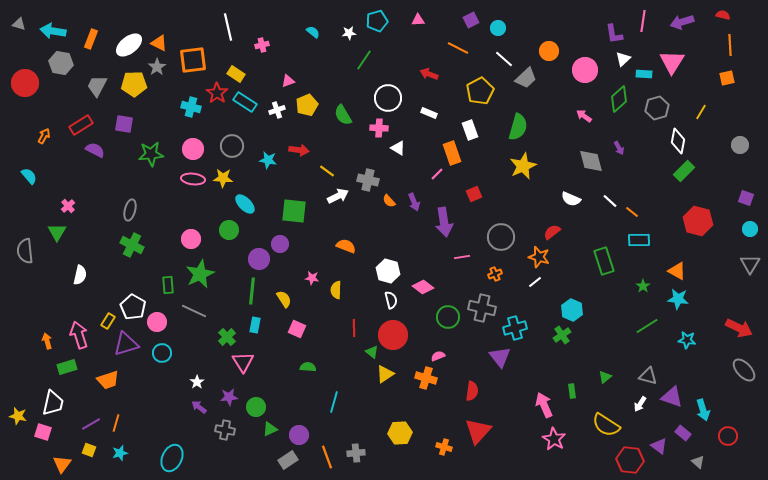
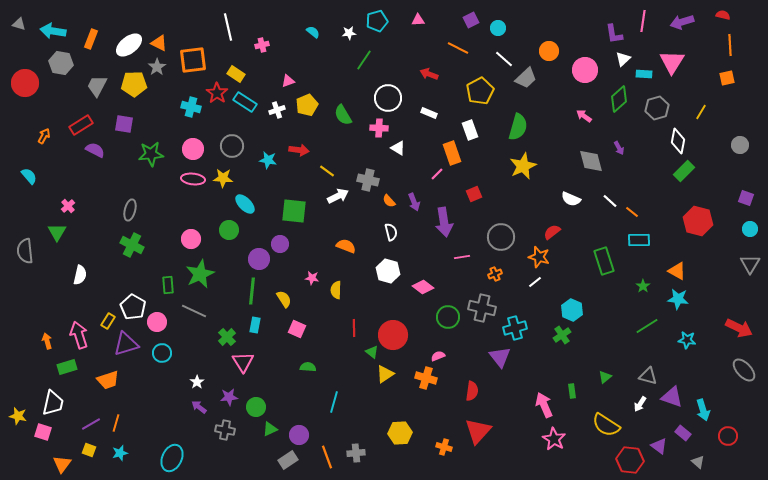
white semicircle at (391, 300): moved 68 px up
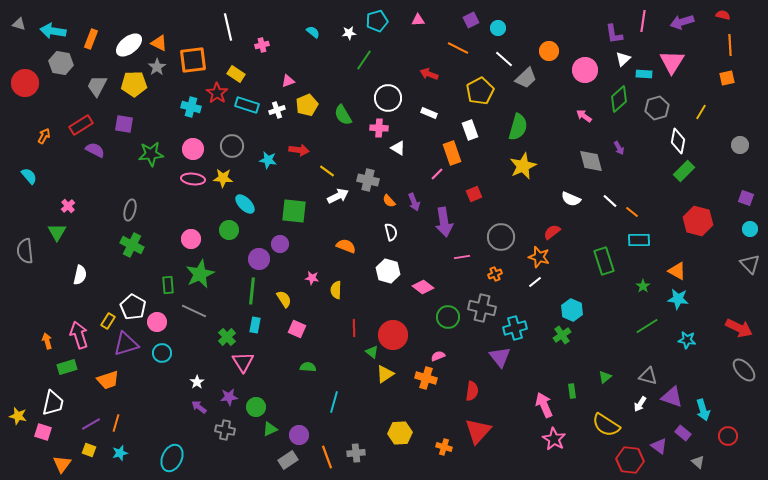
cyan rectangle at (245, 102): moved 2 px right, 3 px down; rotated 15 degrees counterclockwise
gray triangle at (750, 264): rotated 15 degrees counterclockwise
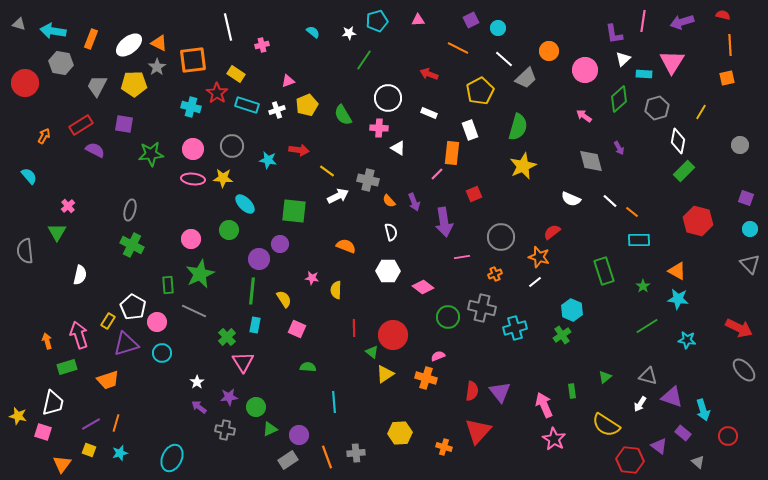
orange rectangle at (452, 153): rotated 25 degrees clockwise
green rectangle at (604, 261): moved 10 px down
white hexagon at (388, 271): rotated 15 degrees counterclockwise
purple triangle at (500, 357): moved 35 px down
cyan line at (334, 402): rotated 20 degrees counterclockwise
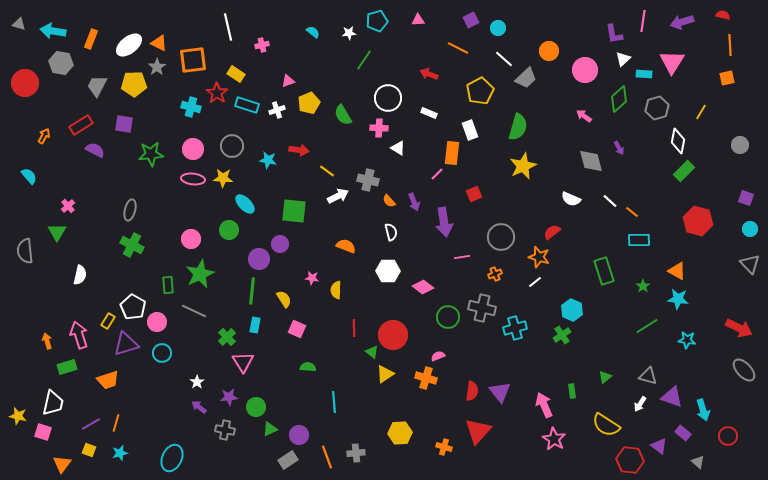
yellow pentagon at (307, 105): moved 2 px right, 2 px up
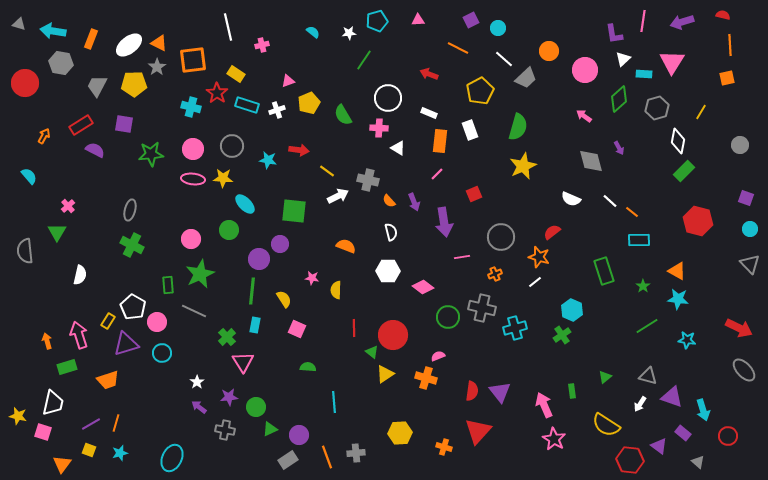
orange rectangle at (452, 153): moved 12 px left, 12 px up
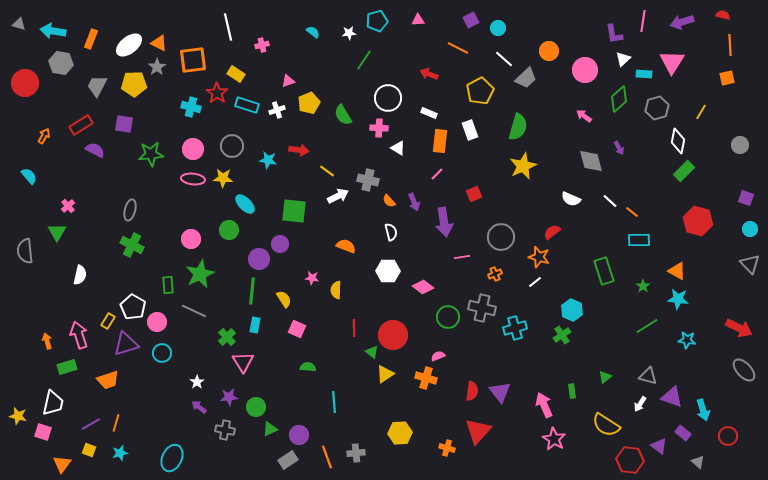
orange cross at (444, 447): moved 3 px right, 1 px down
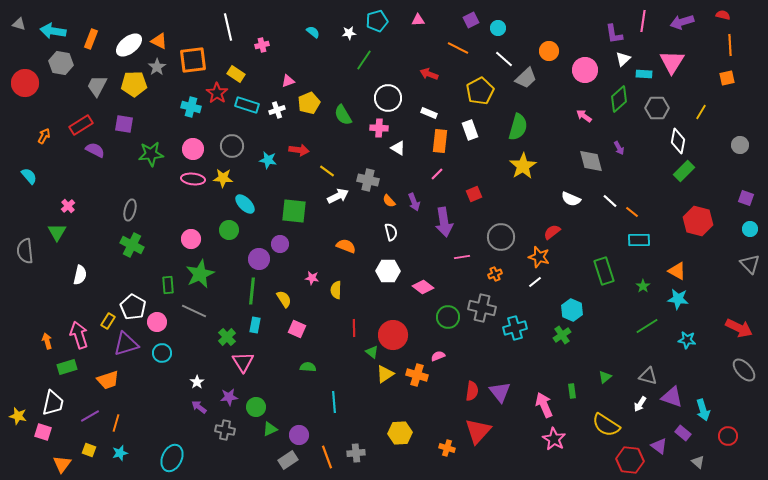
orange triangle at (159, 43): moved 2 px up
gray hexagon at (657, 108): rotated 15 degrees clockwise
yellow star at (523, 166): rotated 8 degrees counterclockwise
orange cross at (426, 378): moved 9 px left, 3 px up
purple line at (91, 424): moved 1 px left, 8 px up
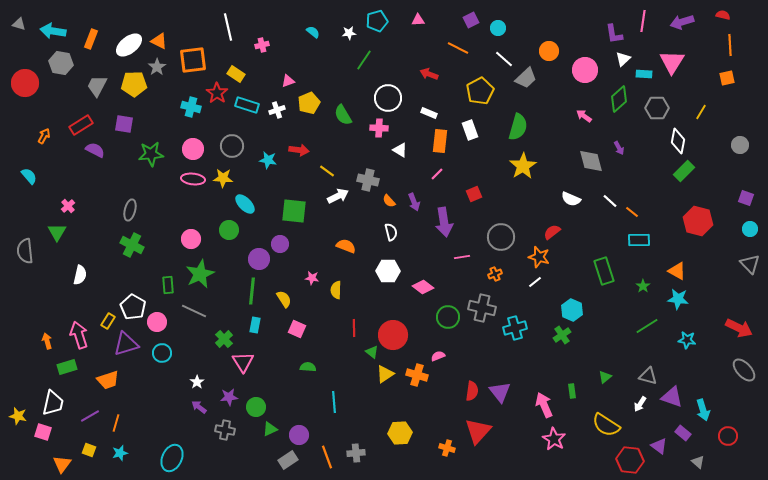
white triangle at (398, 148): moved 2 px right, 2 px down
green cross at (227, 337): moved 3 px left, 2 px down
